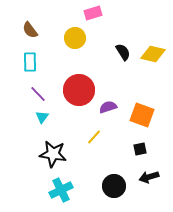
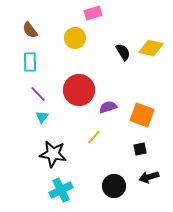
yellow diamond: moved 2 px left, 6 px up
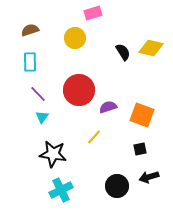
brown semicircle: rotated 108 degrees clockwise
black circle: moved 3 px right
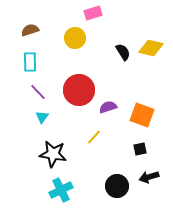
purple line: moved 2 px up
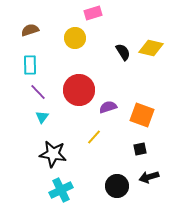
cyan rectangle: moved 3 px down
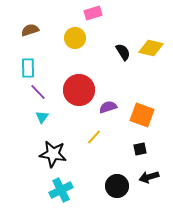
cyan rectangle: moved 2 px left, 3 px down
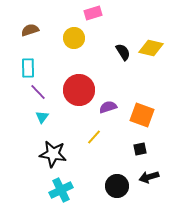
yellow circle: moved 1 px left
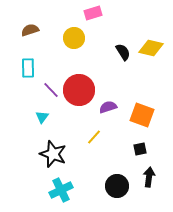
purple line: moved 13 px right, 2 px up
black star: rotated 12 degrees clockwise
black arrow: rotated 114 degrees clockwise
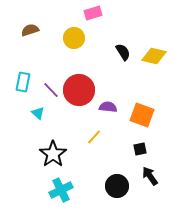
yellow diamond: moved 3 px right, 8 px down
cyan rectangle: moved 5 px left, 14 px down; rotated 12 degrees clockwise
purple semicircle: rotated 24 degrees clockwise
cyan triangle: moved 4 px left, 4 px up; rotated 24 degrees counterclockwise
black star: rotated 16 degrees clockwise
black arrow: moved 1 px right, 1 px up; rotated 42 degrees counterclockwise
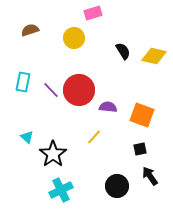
black semicircle: moved 1 px up
cyan triangle: moved 11 px left, 24 px down
